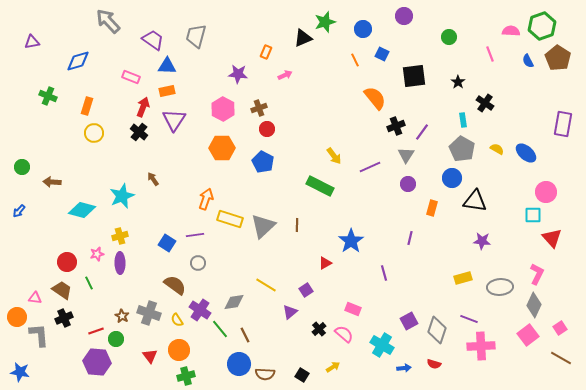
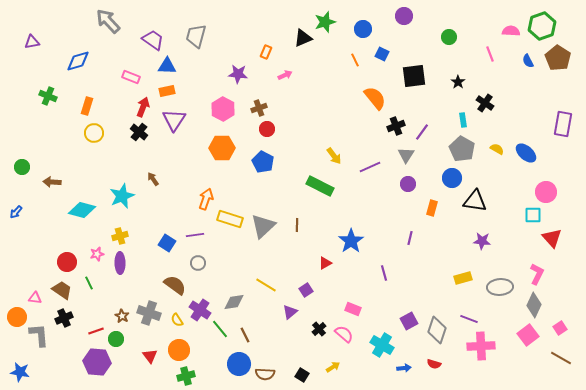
blue arrow at (19, 211): moved 3 px left, 1 px down
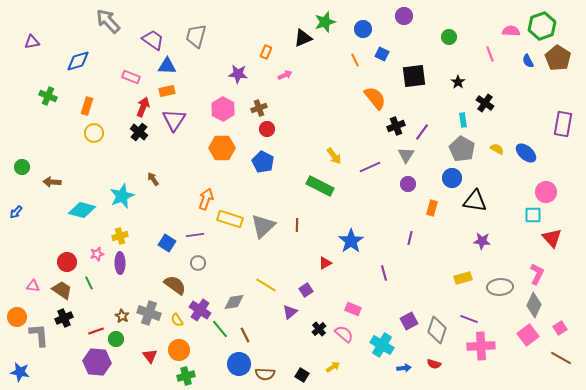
pink triangle at (35, 298): moved 2 px left, 12 px up
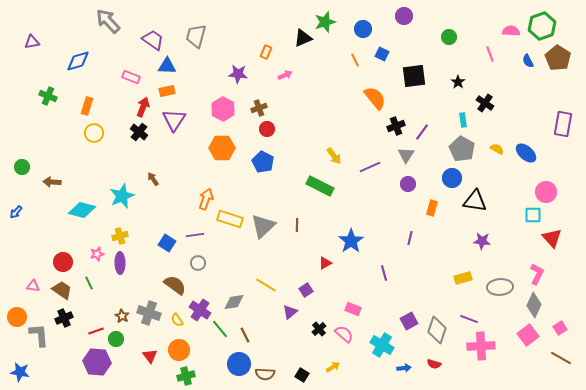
red circle at (67, 262): moved 4 px left
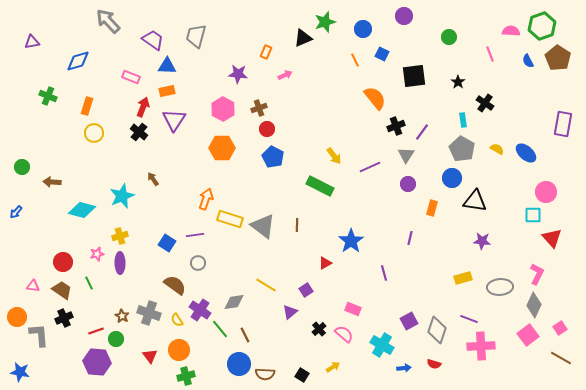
blue pentagon at (263, 162): moved 10 px right, 5 px up
gray triangle at (263, 226): rotated 40 degrees counterclockwise
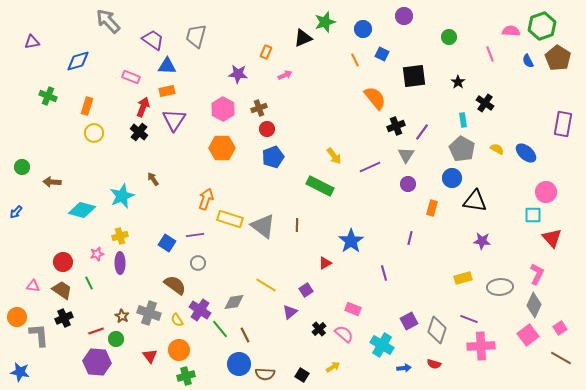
blue pentagon at (273, 157): rotated 25 degrees clockwise
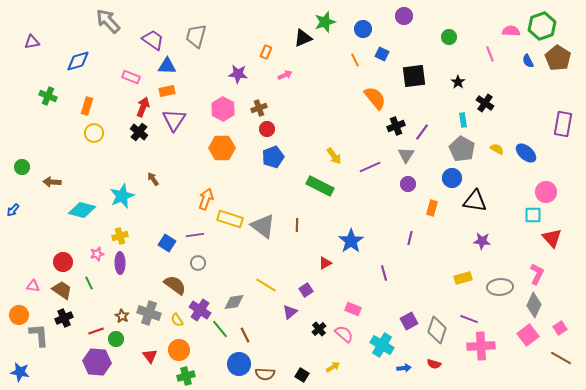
blue arrow at (16, 212): moved 3 px left, 2 px up
orange circle at (17, 317): moved 2 px right, 2 px up
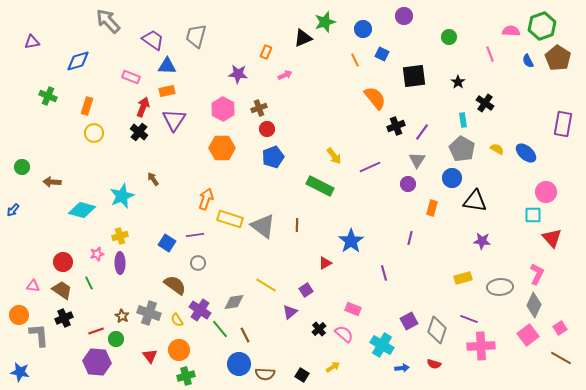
gray triangle at (406, 155): moved 11 px right, 5 px down
blue arrow at (404, 368): moved 2 px left
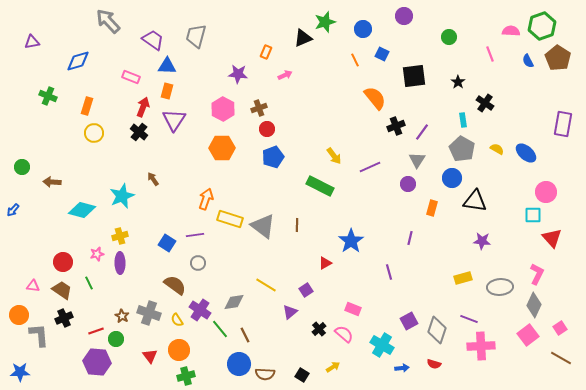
orange rectangle at (167, 91): rotated 63 degrees counterclockwise
purple line at (384, 273): moved 5 px right, 1 px up
blue star at (20, 372): rotated 12 degrees counterclockwise
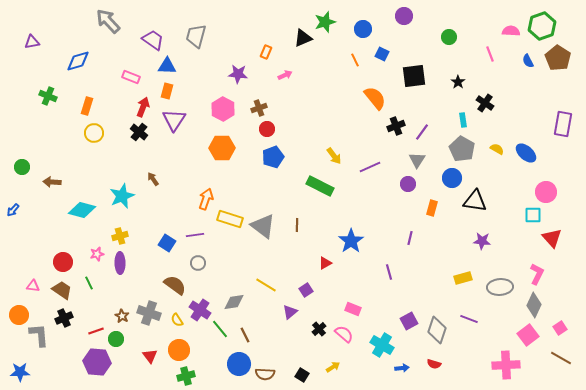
pink cross at (481, 346): moved 25 px right, 19 px down
